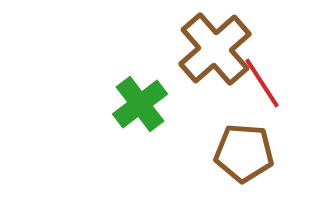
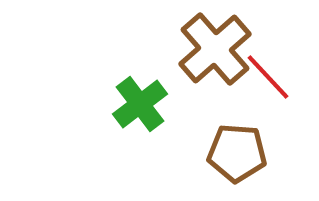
red line: moved 6 px right, 6 px up; rotated 10 degrees counterclockwise
brown pentagon: moved 7 px left
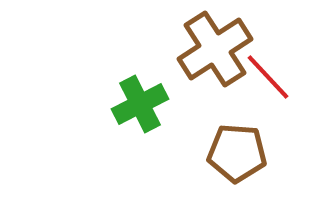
brown cross: rotated 8 degrees clockwise
green cross: rotated 10 degrees clockwise
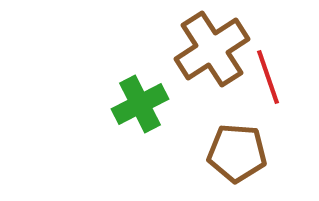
brown cross: moved 3 px left
red line: rotated 24 degrees clockwise
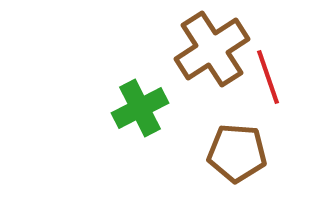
green cross: moved 4 px down
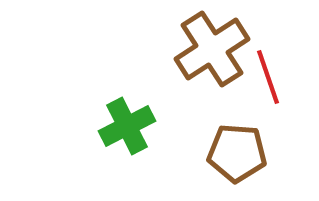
green cross: moved 13 px left, 18 px down
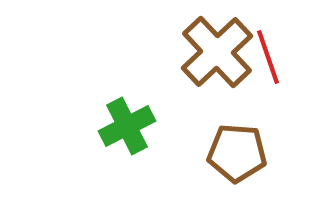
brown cross: moved 5 px right, 3 px down; rotated 10 degrees counterclockwise
red line: moved 20 px up
